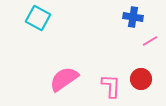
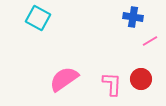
pink L-shape: moved 1 px right, 2 px up
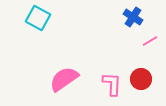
blue cross: rotated 24 degrees clockwise
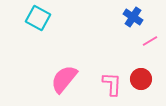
pink semicircle: rotated 16 degrees counterclockwise
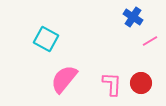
cyan square: moved 8 px right, 21 px down
red circle: moved 4 px down
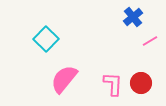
blue cross: rotated 18 degrees clockwise
cyan square: rotated 15 degrees clockwise
pink L-shape: moved 1 px right
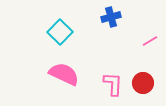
blue cross: moved 22 px left; rotated 24 degrees clockwise
cyan square: moved 14 px right, 7 px up
pink semicircle: moved 5 px up; rotated 76 degrees clockwise
red circle: moved 2 px right
